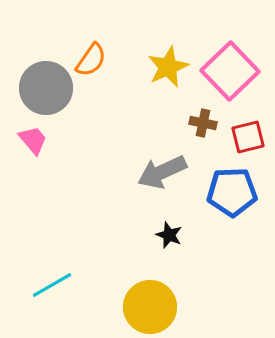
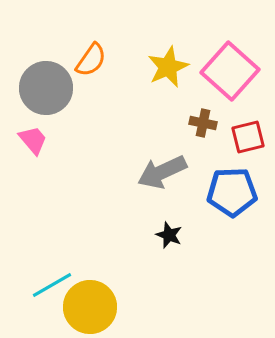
pink square: rotated 4 degrees counterclockwise
yellow circle: moved 60 px left
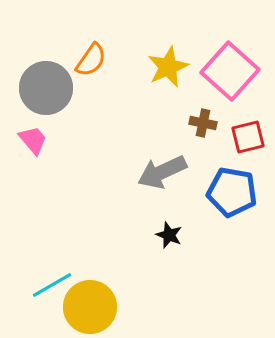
blue pentagon: rotated 12 degrees clockwise
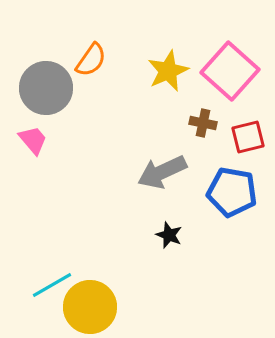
yellow star: moved 4 px down
